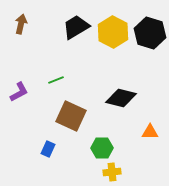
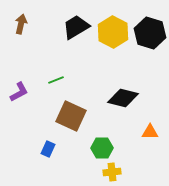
black diamond: moved 2 px right
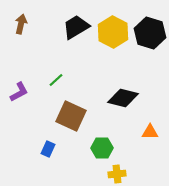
green line: rotated 21 degrees counterclockwise
yellow cross: moved 5 px right, 2 px down
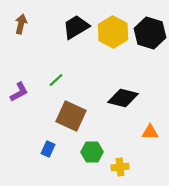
green hexagon: moved 10 px left, 4 px down
yellow cross: moved 3 px right, 7 px up
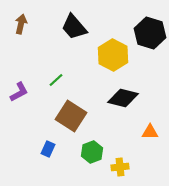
black trapezoid: moved 2 px left; rotated 100 degrees counterclockwise
yellow hexagon: moved 23 px down
brown square: rotated 8 degrees clockwise
green hexagon: rotated 20 degrees counterclockwise
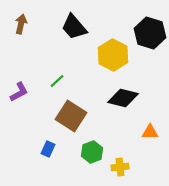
green line: moved 1 px right, 1 px down
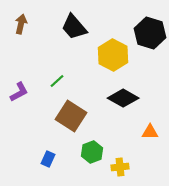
black diamond: rotated 16 degrees clockwise
blue rectangle: moved 10 px down
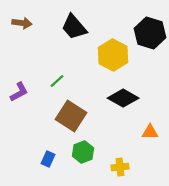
brown arrow: moved 1 px right, 1 px up; rotated 84 degrees clockwise
green hexagon: moved 9 px left
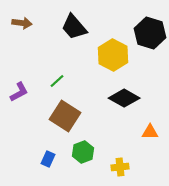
black diamond: moved 1 px right
brown square: moved 6 px left
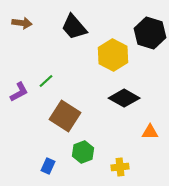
green line: moved 11 px left
blue rectangle: moved 7 px down
